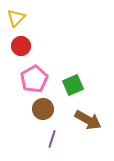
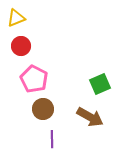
yellow triangle: rotated 24 degrees clockwise
pink pentagon: rotated 16 degrees counterclockwise
green square: moved 27 px right, 1 px up
brown arrow: moved 2 px right, 3 px up
purple line: rotated 18 degrees counterclockwise
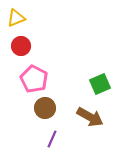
brown circle: moved 2 px right, 1 px up
purple line: rotated 24 degrees clockwise
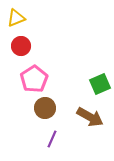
pink pentagon: rotated 12 degrees clockwise
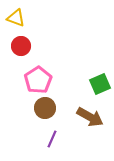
yellow triangle: rotated 42 degrees clockwise
pink pentagon: moved 4 px right, 1 px down
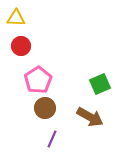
yellow triangle: rotated 18 degrees counterclockwise
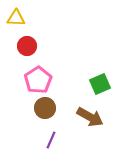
red circle: moved 6 px right
purple line: moved 1 px left, 1 px down
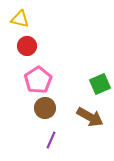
yellow triangle: moved 4 px right, 1 px down; rotated 12 degrees clockwise
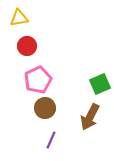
yellow triangle: moved 1 px left, 1 px up; rotated 24 degrees counterclockwise
pink pentagon: rotated 8 degrees clockwise
brown arrow: rotated 88 degrees clockwise
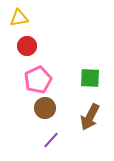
green square: moved 10 px left, 6 px up; rotated 25 degrees clockwise
purple line: rotated 18 degrees clockwise
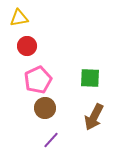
brown arrow: moved 4 px right
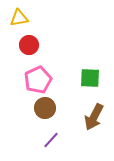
red circle: moved 2 px right, 1 px up
